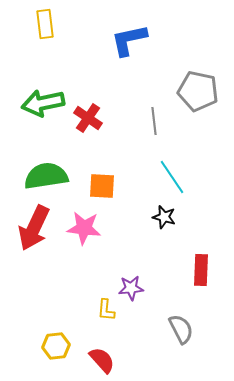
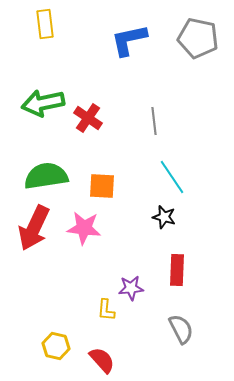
gray pentagon: moved 53 px up
red rectangle: moved 24 px left
yellow hexagon: rotated 20 degrees clockwise
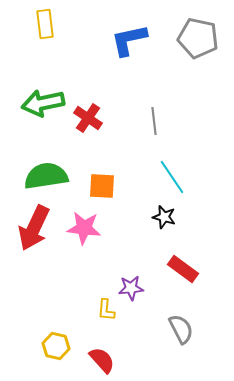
red rectangle: moved 6 px right, 1 px up; rotated 56 degrees counterclockwise
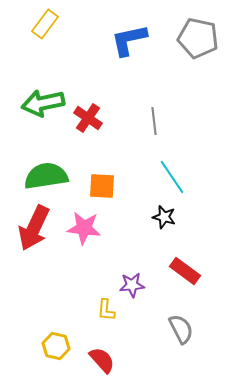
yellow rectangle: rotated 44 degrees clockwise
red rectangle: moved 2 px right, 2 px down
purple star: moved 1 px right, 3 px up
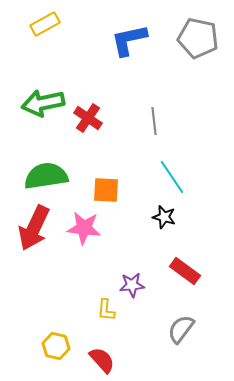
yellow rectangle: rotated 24 degrees clockwise
orange square: moved 4 px right, 4 px down
gray semicircle: rotated 116 degrees counterclockwise
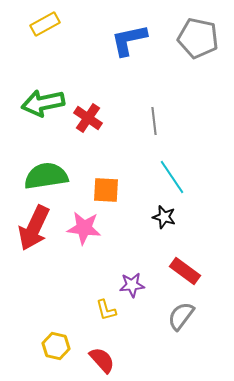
yellow L-shape: rotated 20 degrees counterclockwise
gray semicircle: moved 13 px up
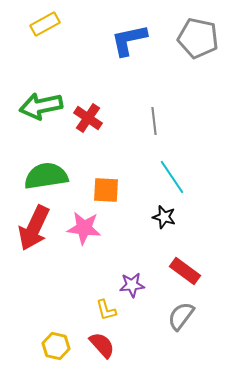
green arrow: moved 2 px left, 3 px down
red semicircle: moved 15 px up
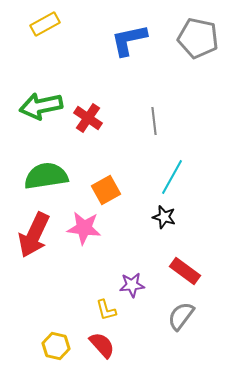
cyan line: rotated 63 degrees clockwise
orange square: rotated 32 degrees counterclockwise
red arrow: moved 7 px down
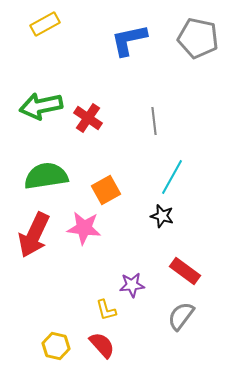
black star: moved 2 px left, 1 px up
